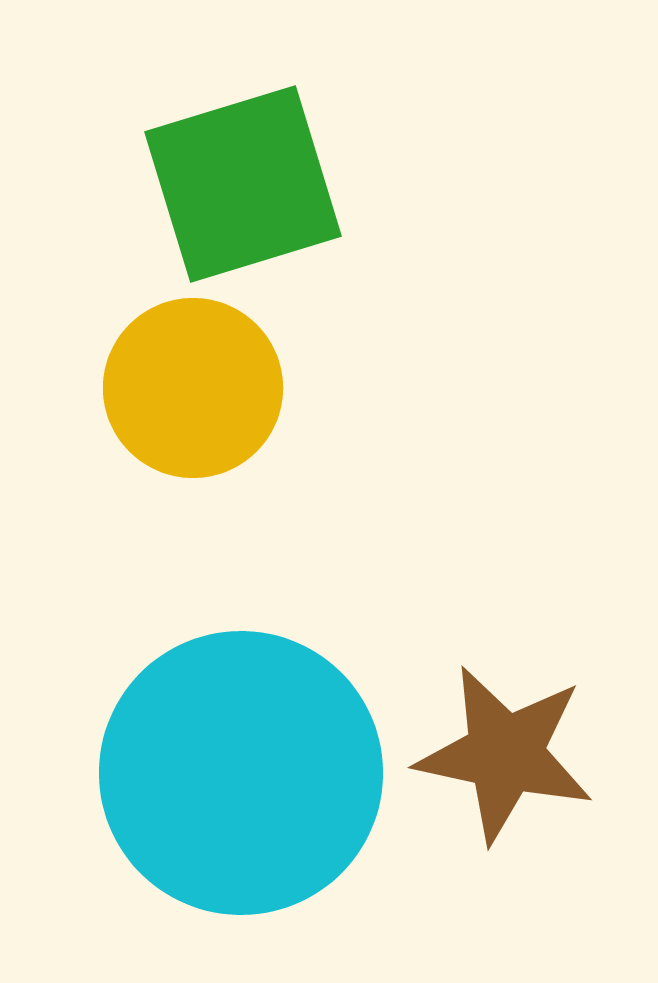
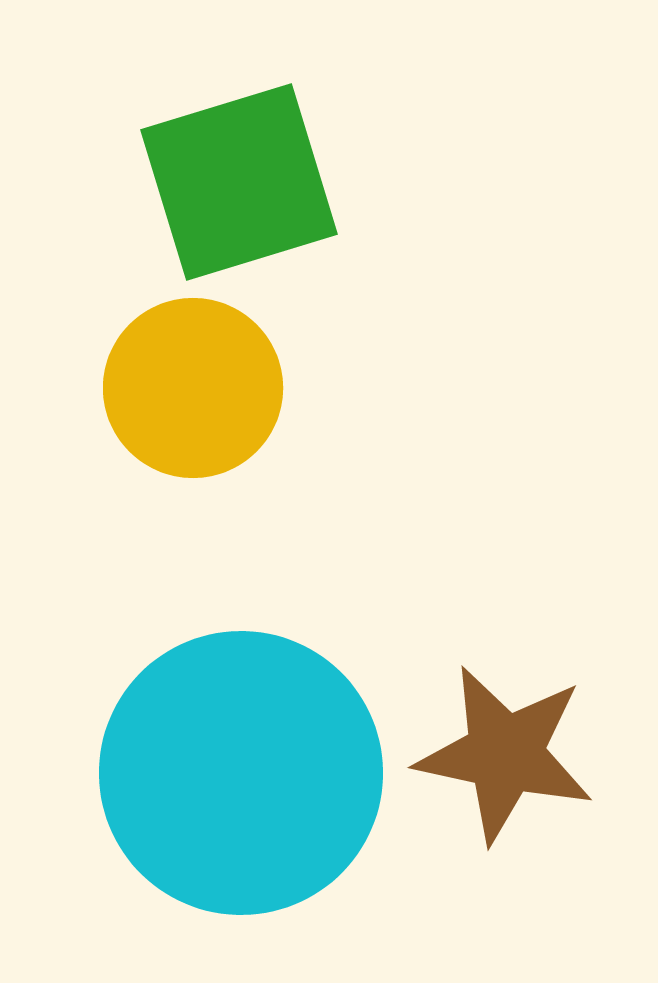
green square: moved 4 px left, 2 px up
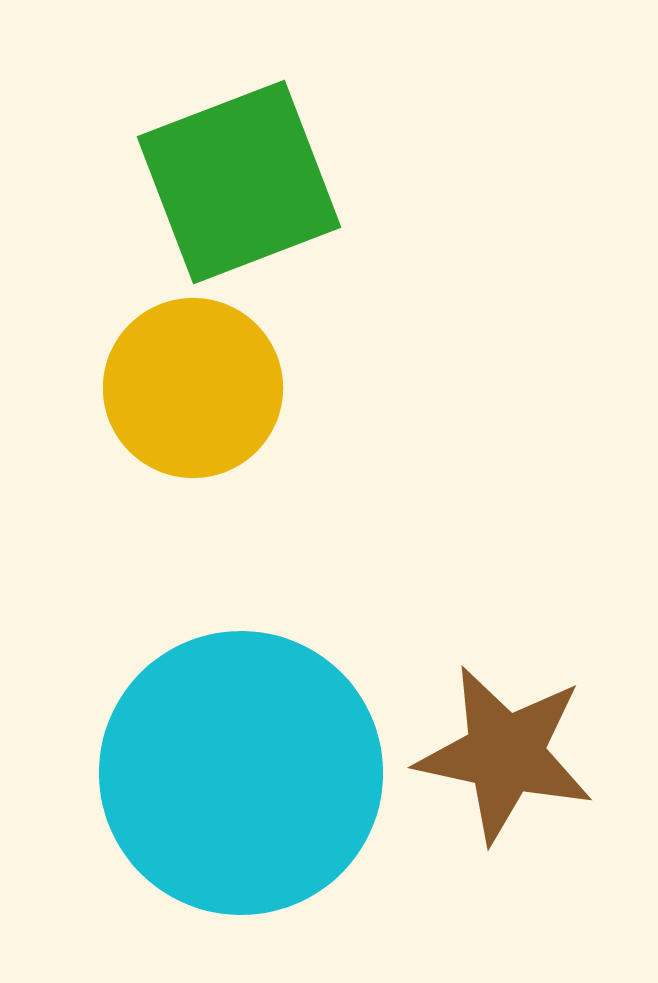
green square: rotated 4 degrees counterclockwise
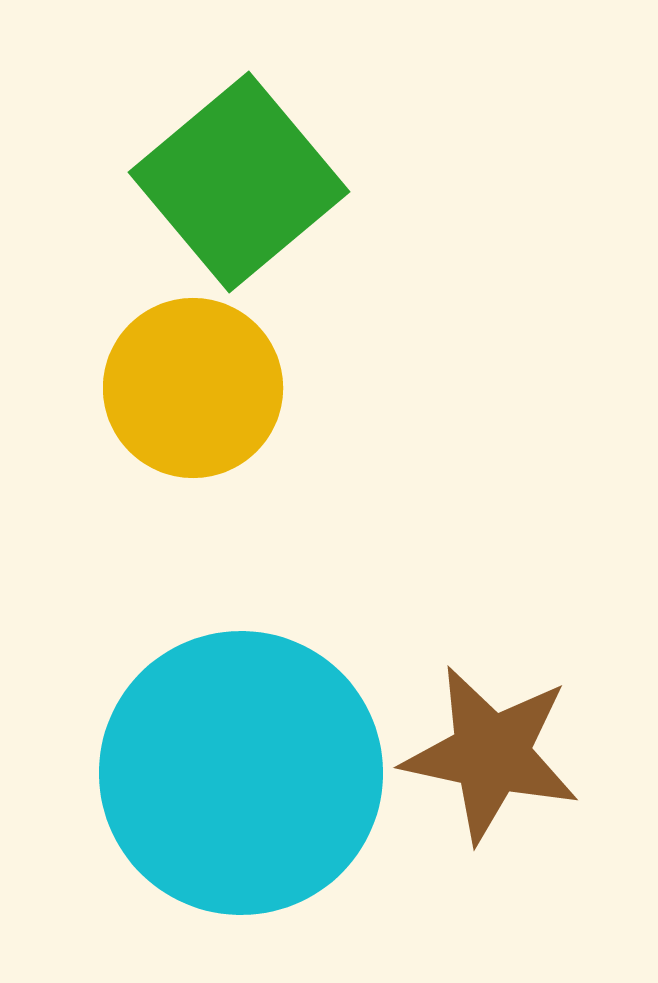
green square: rotated 19 degrees counterclockwise
brown star: moved 14 px left
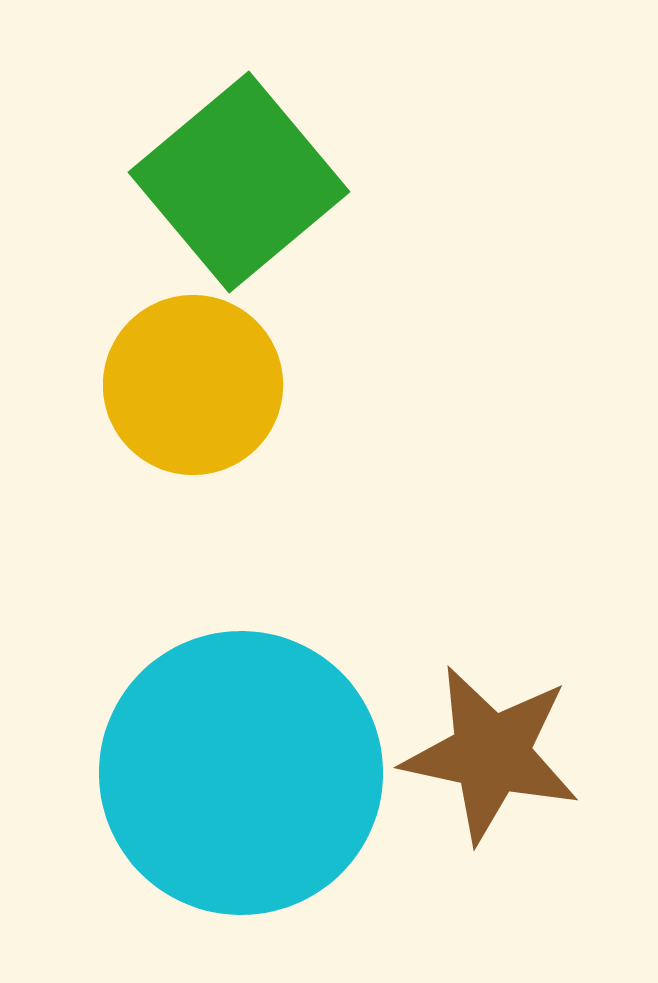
yellow circle: moved 3 px up
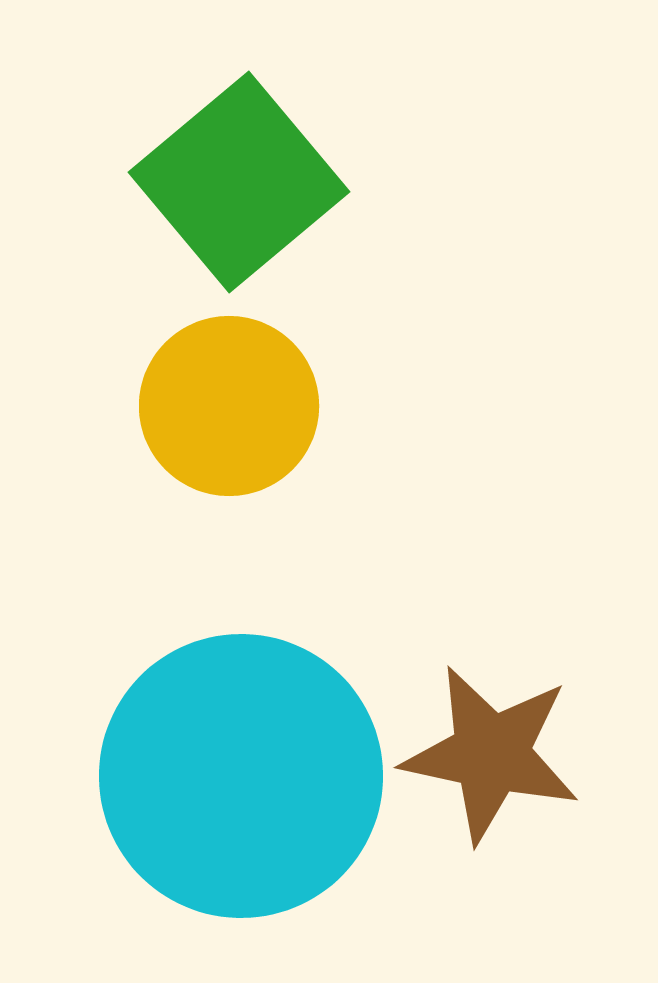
yellow circle: moved 36 px right, 21 px down
cyan circle: moved 3 px down
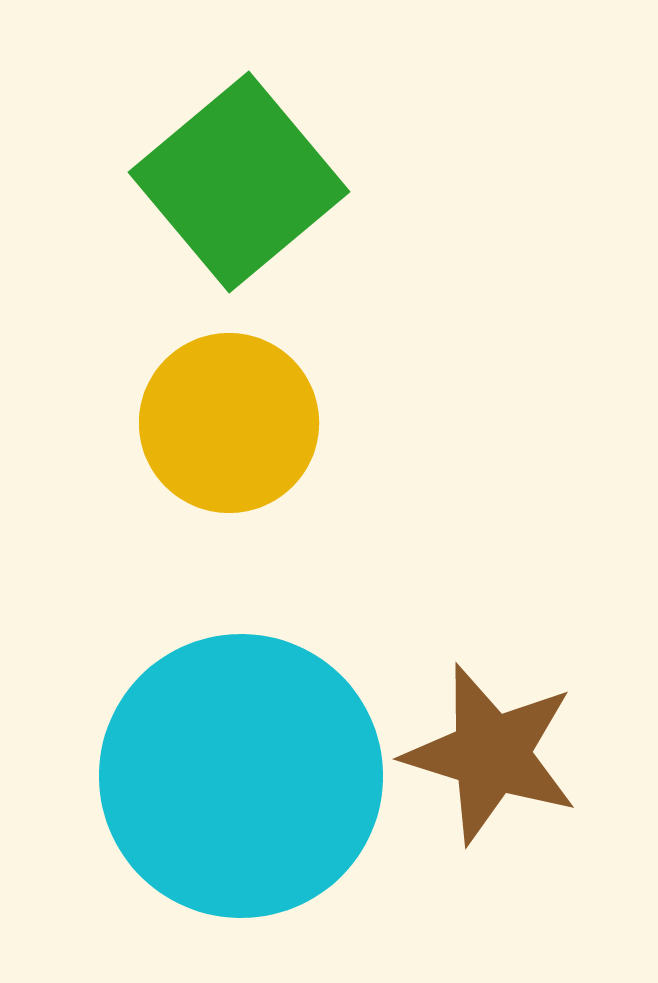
yellow circle: moved 17 px down
brown star: rotated 5 degrees clockwise
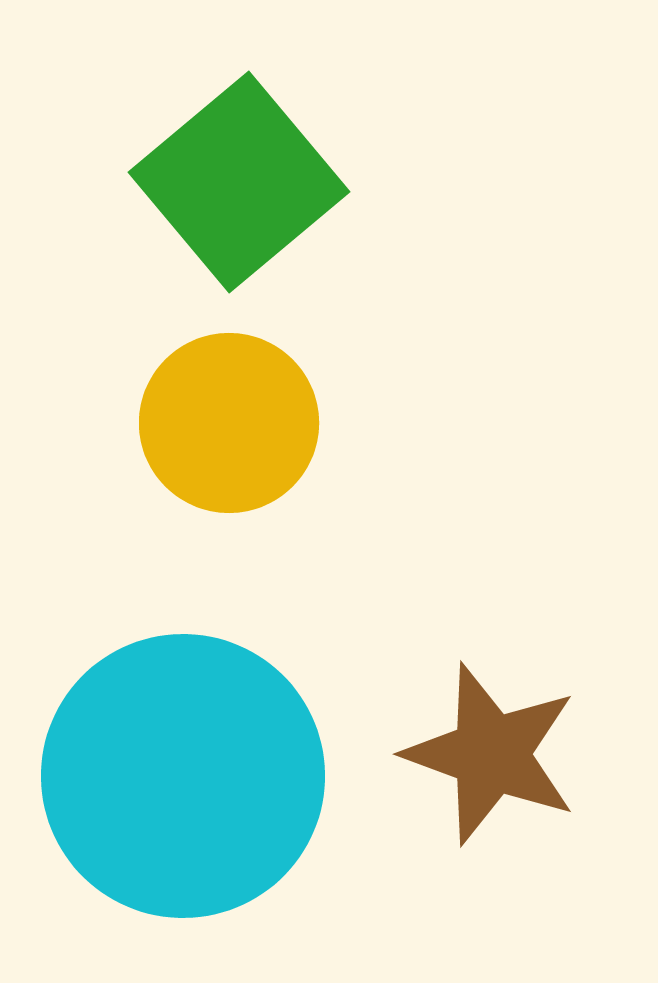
brown star: rotated 3 degrees clockwise
cyan circle: moved 58 px left
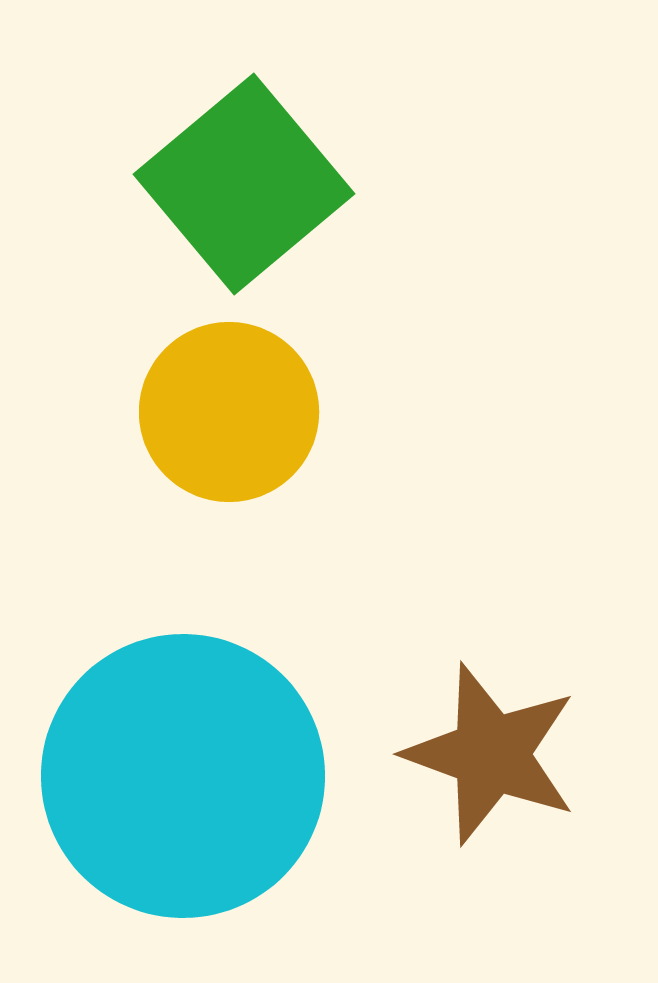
green square: moved 5 px right, 2 px down
yellow circle: moved 11 px up
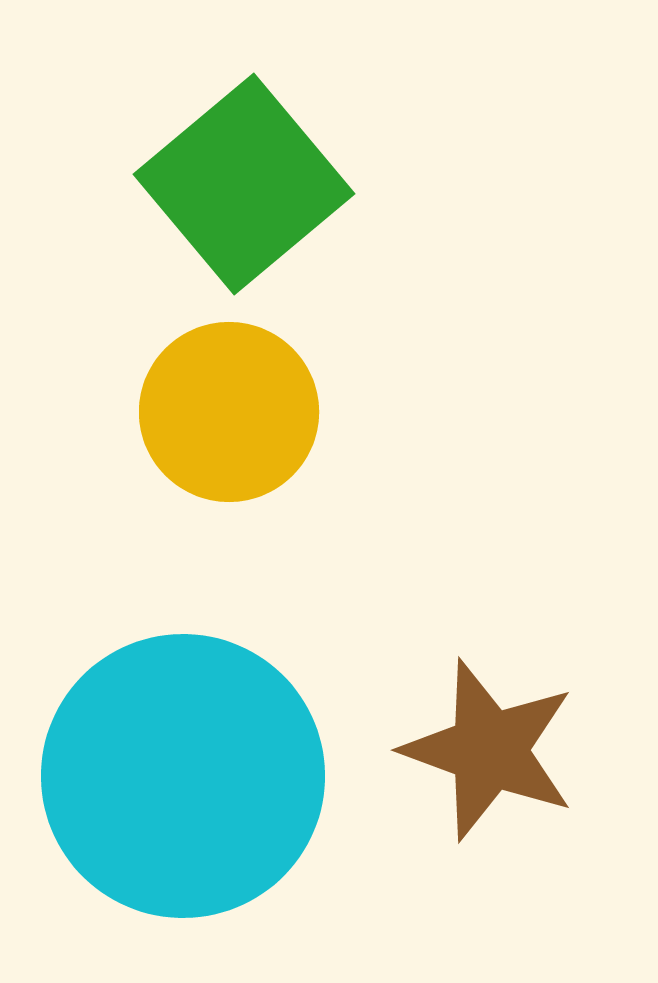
brown star: moved 2 px left, 4 px up
